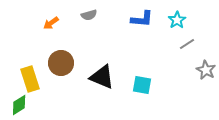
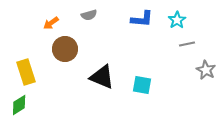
gray line: rotated 21 degrees clockwise
brown circle: moved 4 px right, 14 px up
yellow rectangle: moved 4 px left, 7 px up
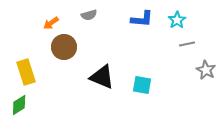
brown circle: moved 1 px left, 2 px up
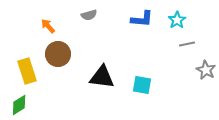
orange arrow: moved 3 px left, 3 px down; rotated 84 degrees clockwise
brown circle: moved 6 px left, 7 px down
yellow rectangle: moved 1 px right, 1 px up
black triangle: rotated 16 degrees counterclockwise
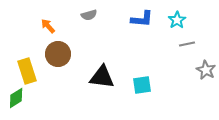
cyan square: rotated 18 degrees counterclockwise
green diamond: moved 3 px left, 7 px up
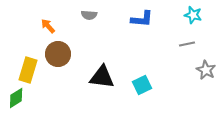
gray semicircle: rotated 21 degrees clockwise
cyan star: moved 16 px right, 5 px up; rotated 24 degrees counterclockwise
yellow rectangle: moved 1 px right, 1 px up; rotated 35 degrees clockwise
cyan square: rotated 18 degrees counterclockwise
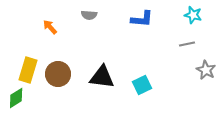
orange arrow: moved 2 px right, 1 px down
brown circle: moved 20 px down
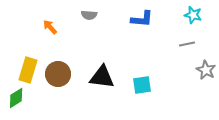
cyan square: rotated 18 degrees clockwise
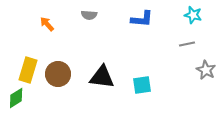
orange arrow: moved 3 px left, 3 px up
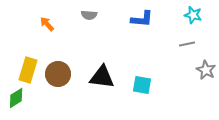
cyan square: rotated 18 degrees clockwise
